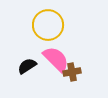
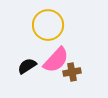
pink semicircle: moved 1 px down; rotated 88 degrees clockwise
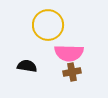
pink semicircle: moved 13 px right, 7 px up; rotated 48 degrees clockwise
black semicircle: rotated 42 degrees clockwise
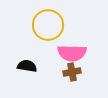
pink semicircle: moved 3 px right
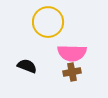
yellow circle: moved 3 px up
black semicircle: rotated 12 degrees clockwise
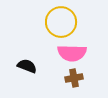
yellow circle: moved 13 px right
brown cross: moved 2 px right, 6 px down
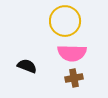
yellow circle: moved 4 px right, 1 px up
